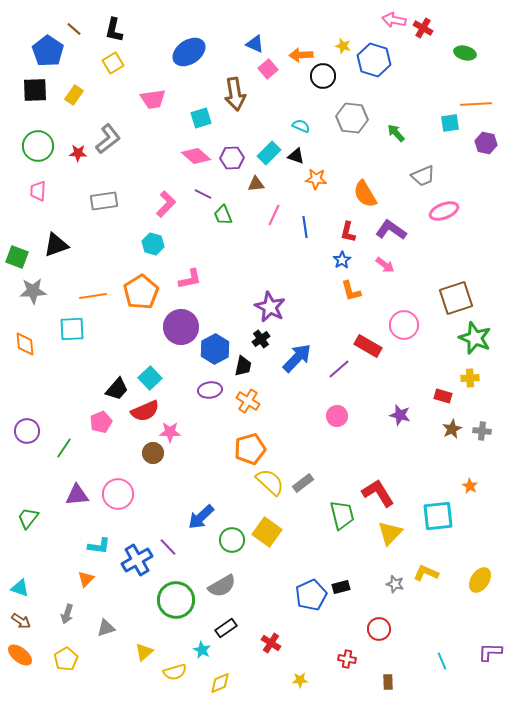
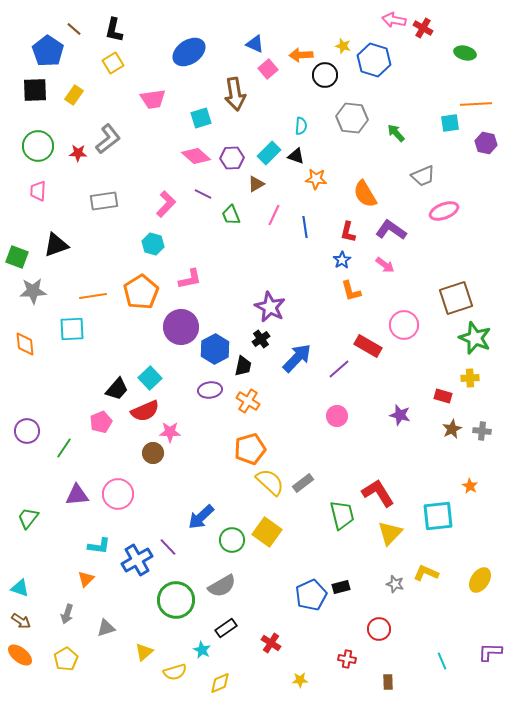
black circle at (323, 76): moved 2 px right, 1 px up
cyan semicircle at (301, 126): rotated 72 degrees clockwise
brown triangle at (256, 184): rotated 24 degrees counterclockwise
green trapezoid at (223, 215): moved 8 px right
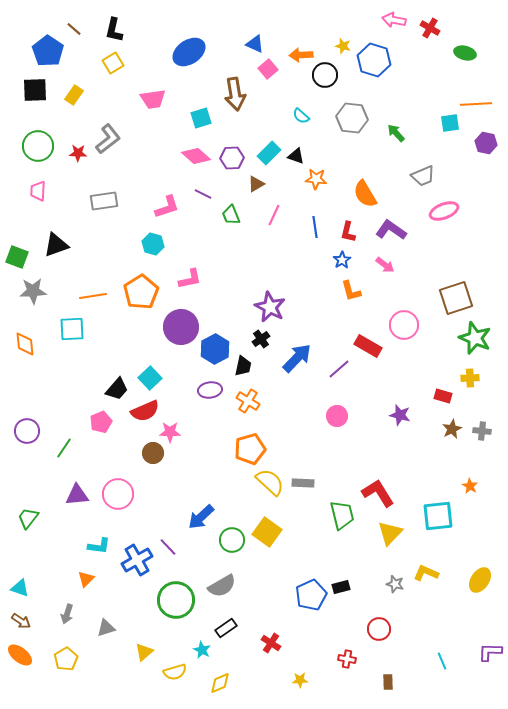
red cross at (423, 28): moved 7 px right
cyan semicircle at (301, 126): moved 10 px up; rotated 126 degrees clockwise
pink L-shape at (166, 204): moved 1 px right, 3 px down; rotated 28 degrees clockwise
blue line at (305, 227): moved 10 px right
gray rectangle at (303, 483): rotated 40 degrees clockwise
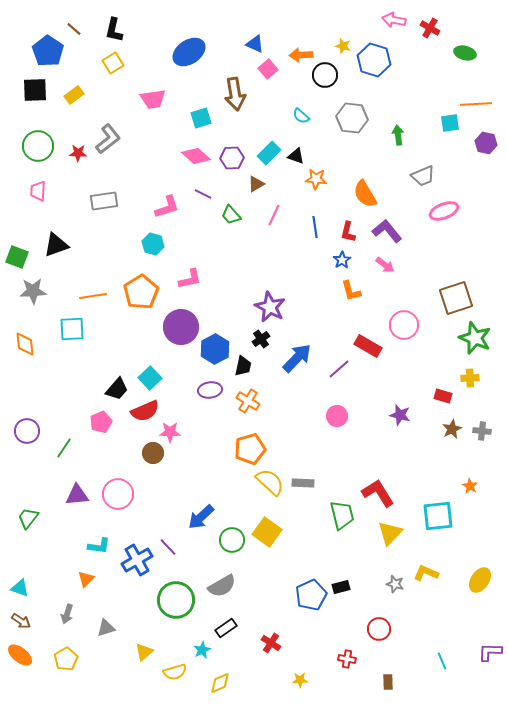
yellow rectangle at (74, 95): rotated 18 degrees clockwise
green arrow at (396, 133): moved 2 px right, 2 px down; rotated 36 degrees clockwise
green trapezoid at (231, 215): rotated 20 degrees counterclockwise
purple L-shape at (391, 230): moved 4 px left, 1 px down; rotated 16 degrees clockwise
cyan star at (202, 650): rotated 18 degrees clockwise
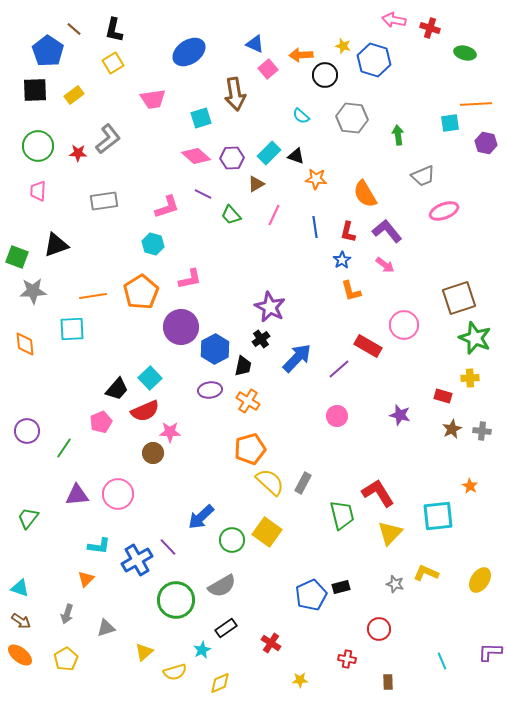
red cross at (430, 28): rotated 12 degrees counterclockwise
brown square at (456, 298): moved 3 px right
gray rectangle at (303, 483): rotated 65 degrees counterclockwise
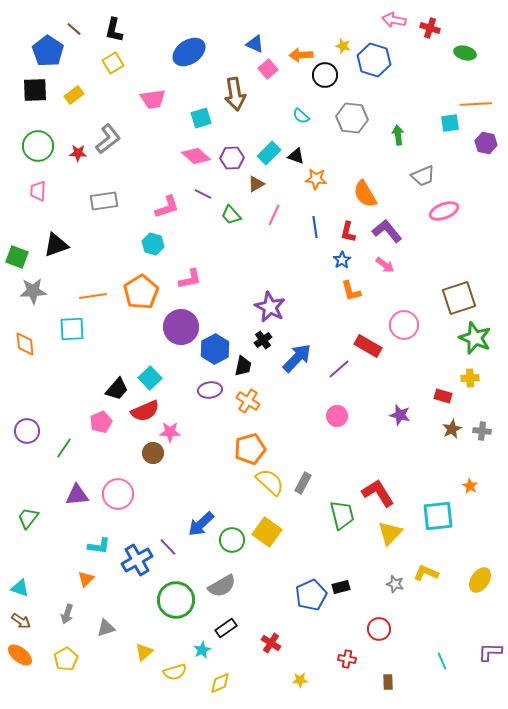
black cross at (261, 339): moved 2 px right, 1 px down
blue arrow at (201, 517): moved 7 px down
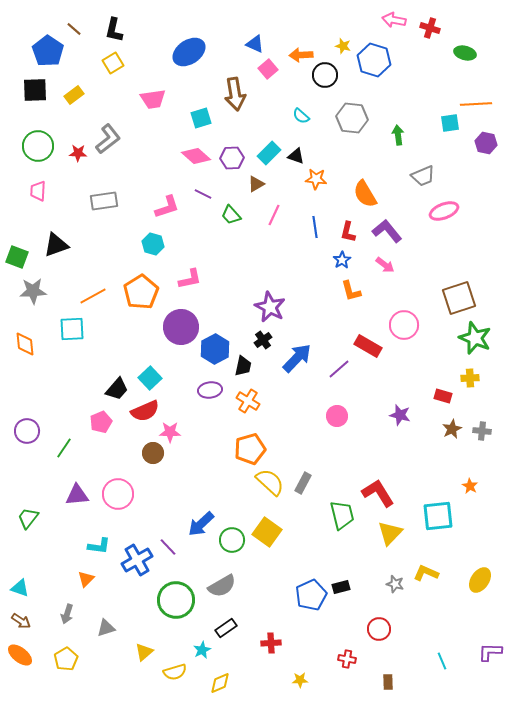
orange line at (93, 296): rotated 20 degrees counterclockwise
red cross at (271, 643): rotated 36 degrees counterclockwise
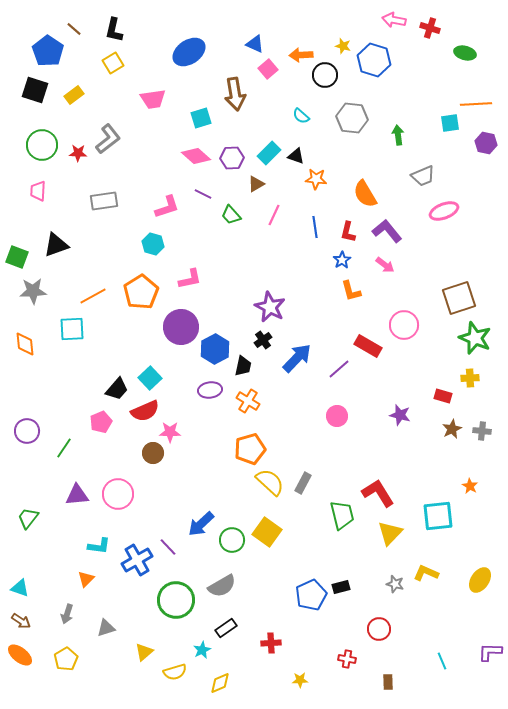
black square at (35, 90): rotated 20 degrees clockwise
green circle at (38, 146): moved 4 px right, 1 px up
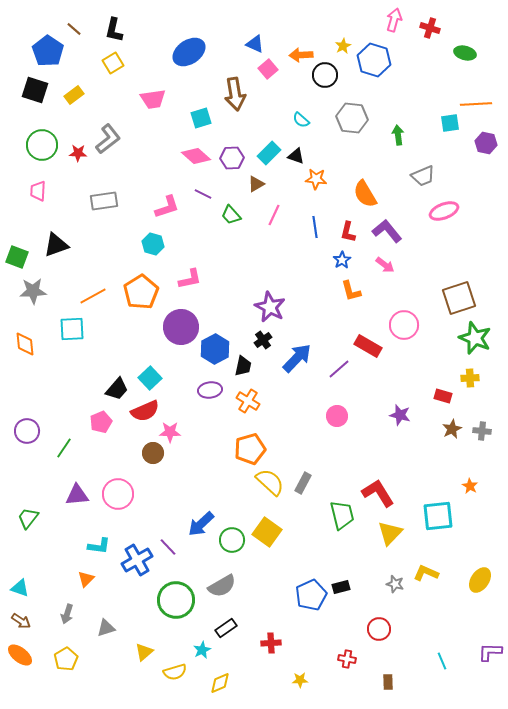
pink arrow at (394, 20): rotated 95 degrees clockwise
yellow star at (343, 46): rotated 28 degrees clockwise
cyan semicircle at (301, 116): moved 4 px down
